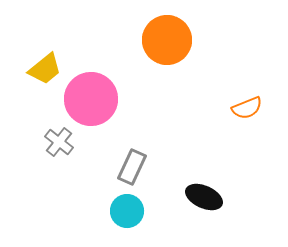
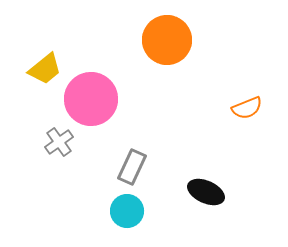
gray cross: rotated 16 degrees clockwise
black ellipse: moved 2 px right, 5 px up
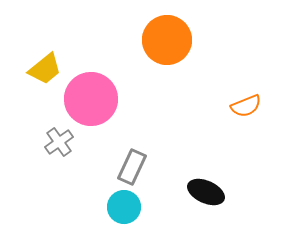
orange semicircle: moved 1 px left, 2 px up
cyan circle: moved 3 px left, 4 px up
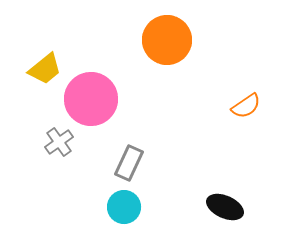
orange semicircle: rotated 12 degrees counterclockwise
gray rectangle: moved 3 px left, 4 px up
black ellipse: moved 19 px right, 15 px down
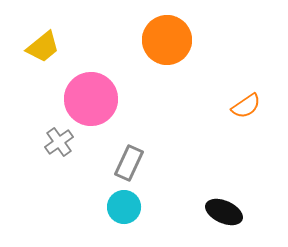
yellow trapezoid: moved 2 px left, 22 px up
black ellipse: moved 1 px left, 5 px down
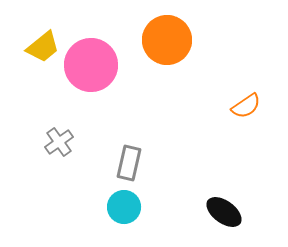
pink circle: moved 34 px up
gray rectangle: rotated 12 degrees counterclockwise
black ellipse: rotated 12 degrees clockwise
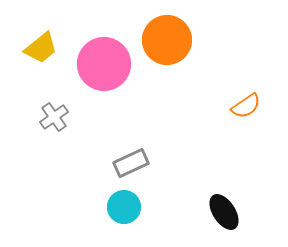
yellow trapezoid: moved 2 px left, 1 px down
pink circle: moved 13 px right, 1 px up
gray cross: moved 5 px left, 25 px up
gray rectangle: moved 2 px right; rotated 52 degrees clockwise
black ellipse: rotated 21 degrees clockwise
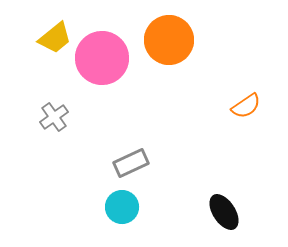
orange circle: moved 2 px right
yellow trapezoid: moved 14 px right, 10 px up
pink circle: moved 2 px left, 6 px up
cyan circle: moved 2 px left
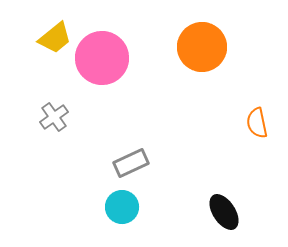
orange circle: moved 33 px right, 7 px down
orange semicircle: moved 11 px right, 17 px down; rotated 112 degrees clockwise
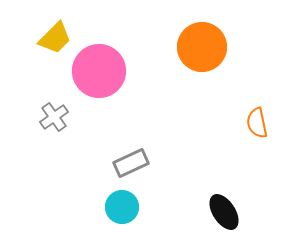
yellow trapezoid: rotated 6 degrees counterclockwise
pink circle: moved 3 px left, 13 px down
